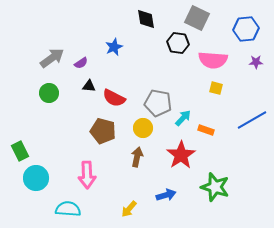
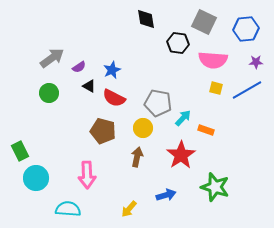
gray square: moved 7 px right, 4 px down
blue star: moved 2 px left, 23 px down
purple semicircle: moved 2 px left, 4 px down
black triangle: rotated 24 degrees clockwise
blue line: moved 5 px left, 30 px up
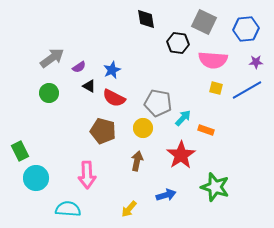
brown arrow: moved 4 px down
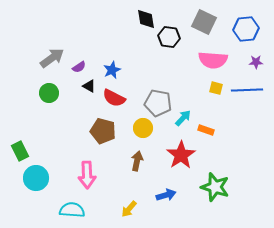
black hexagon: moved 9 px left, 6 px up
blue line: rotated 28 degrees clockwise
cyan semicircle: moved 4 px right, 1 px down
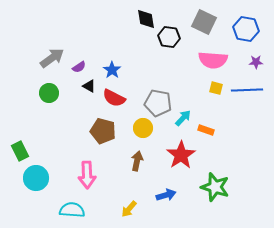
blue hexagon: rotated 15 degrees clockwise
blue star: rotated 12 degrees counterclockwise
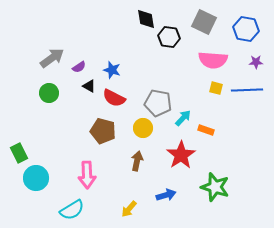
blue star: rotated 18 degrees counterclockwise
green rectangle: moved 1 px left, 2 px down
cyan semicircle: rotated 145 degrees clockwise
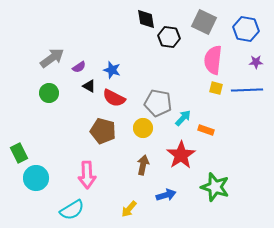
pink semicircle: rotated 92 degrees clockwise
brown arrow: moved 6 px right, 4 px down
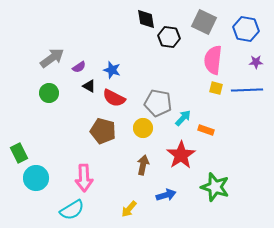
pink arrow: moved 3 px left, 3 px down
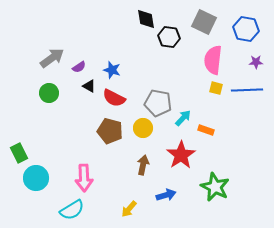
brown pentagon: moved 7 px right
green star: rotated 8 degrees clockwise
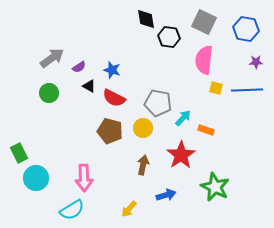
pink semicircle: moved 9 px left
